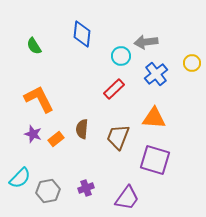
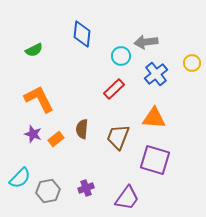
green semicircle: moved 4 px down; rotated 84 degrees counterclockwise
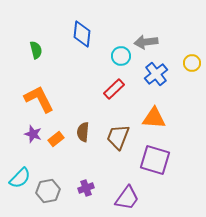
green semicircle: moved 2 px right; rotated 78 degrees counterclockwise
brown semicircle: moved 1 px right, 3 px down
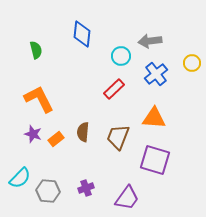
gray arrow: moved 4 px right, 1 px up
gray hexagon: rotated 15 degrees clockwise
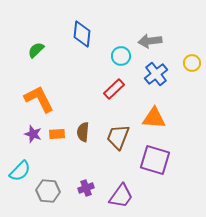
green semicircle: rotated 120 degrees counterclockwise
orange rectangle: moved 1 px right, 5 px up; rotated 35 degrees clockwise
cyan semicircle: moved 7 px up
purple trapezoid: moved 6 px left, 2 px up
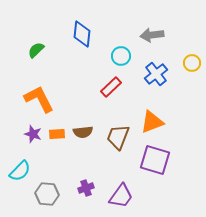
gray arrow: moved 2 px right, 6 px up
red rectangle: moved 3 px left, 2 px up
orange triangle: moved 2 px left, 4 px down; rotated 25 degrees counterclockwise
brown semicircle: rotated 102 degrees counterclockwise
gray hexagon: moved 1 px left, 3 px down
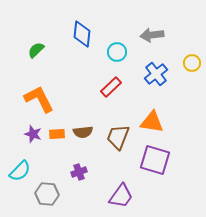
cyan circle: moved 4 px left, 4 px up
orange triangle: rotated 30 degrees clockwise
purple cross: moved 7 px left, 16 px up
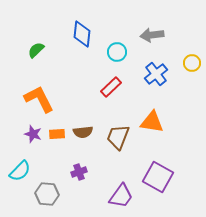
purple square: moved 3 px right, 17 px down; rotated 12 degrees clockwise
